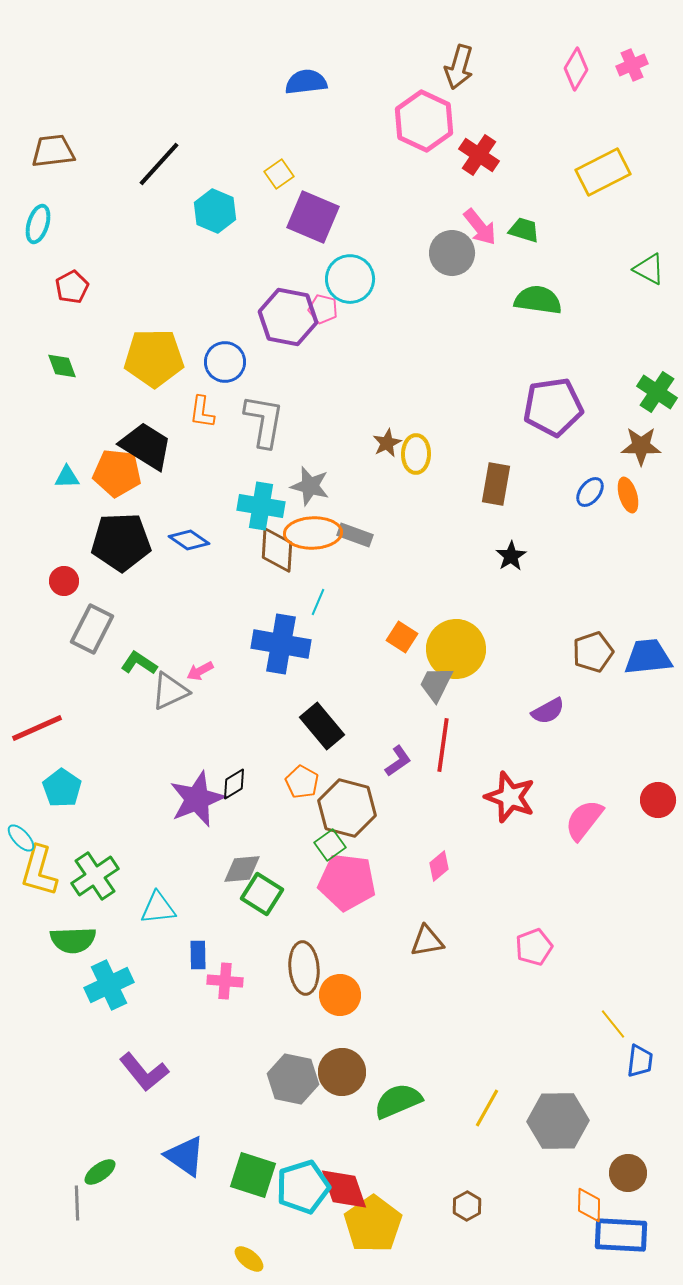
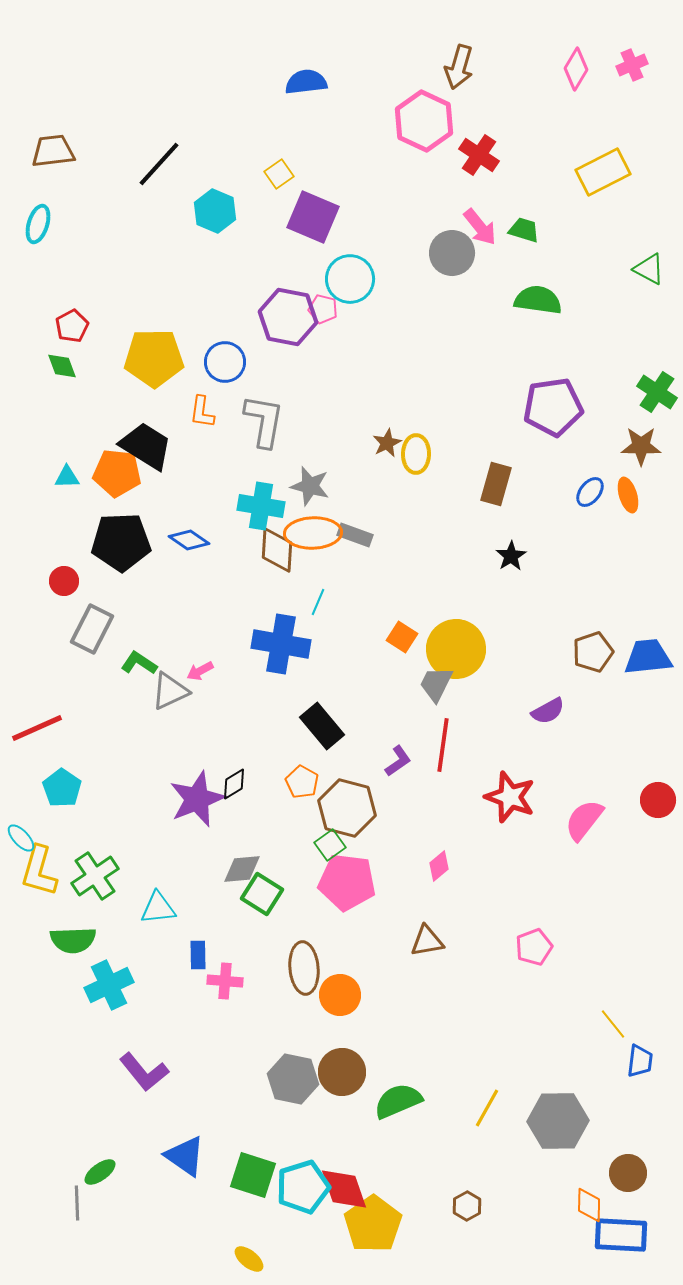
red pentagon at (72, 287): moved 39 px down
brown rectangle at (496, 484): rotated 6 degrees clockwise
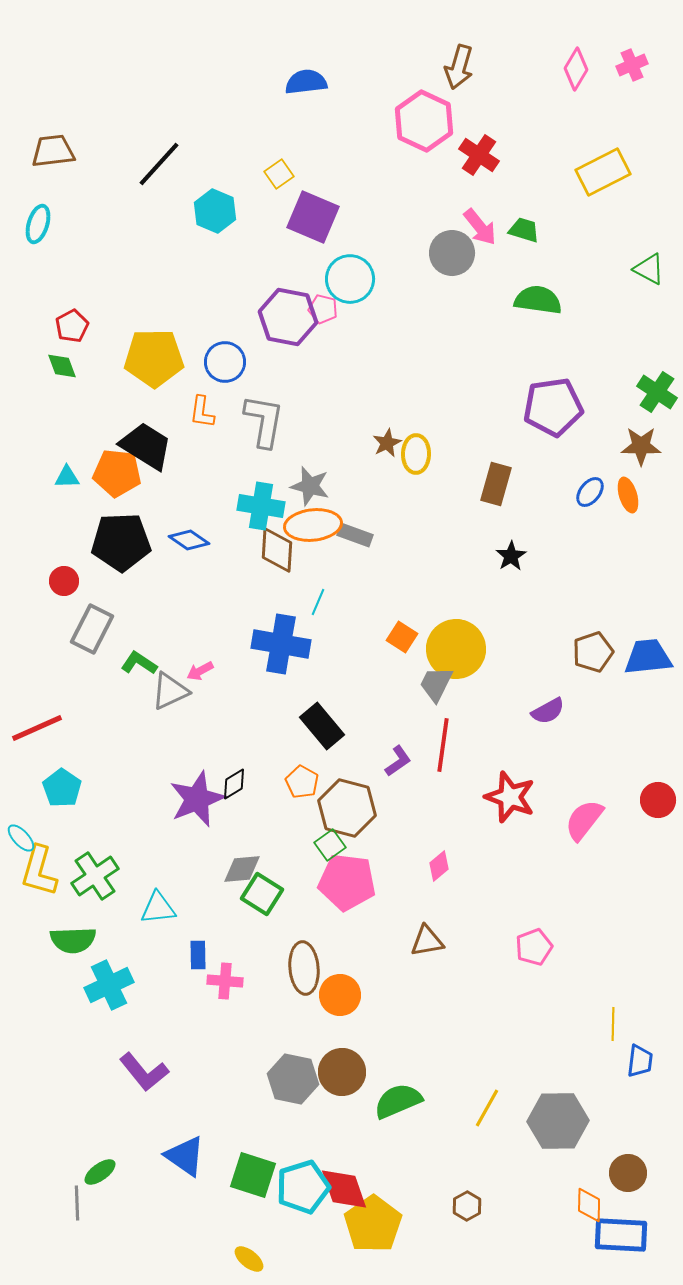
orange ellipse at (313, 533): moved 8 px up; rotated 4 degrees counterclockwise
yellow line at (613, 1024): rotated 40 degrees clockwise
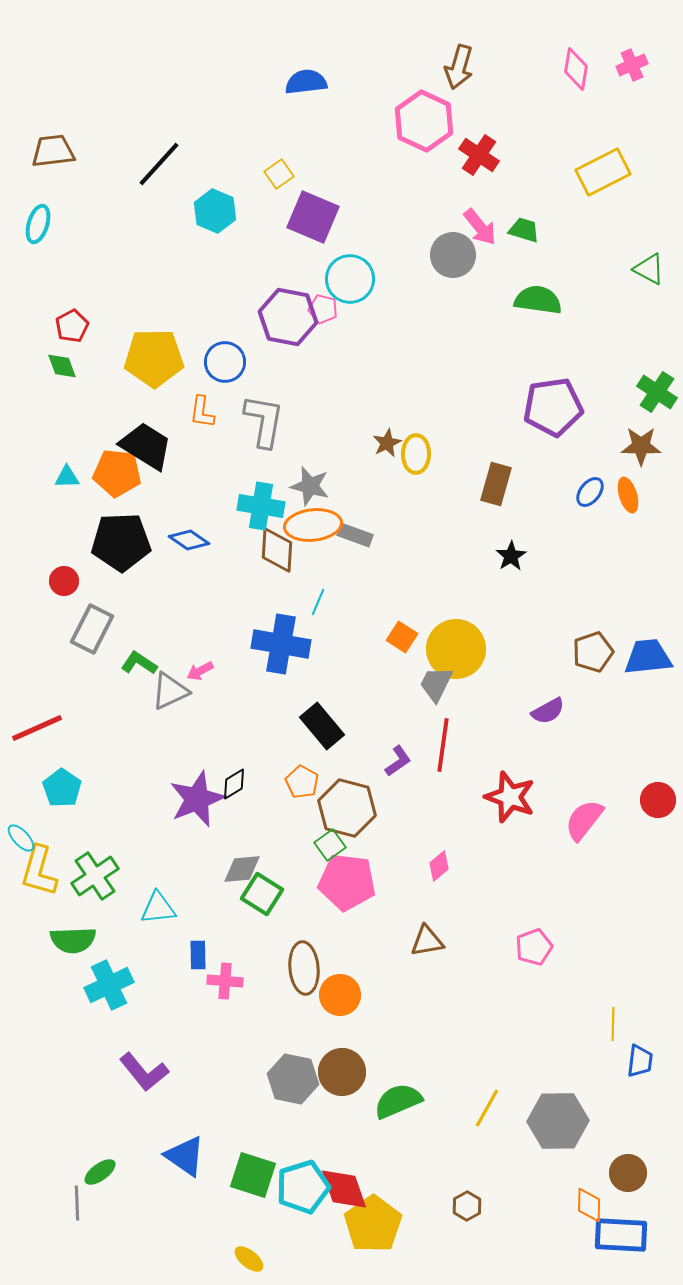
pink diamond at (576, 69): rotated 21 degrees counterclockwise
gray circle at (452, 253): moved 1 px right, 2 px down
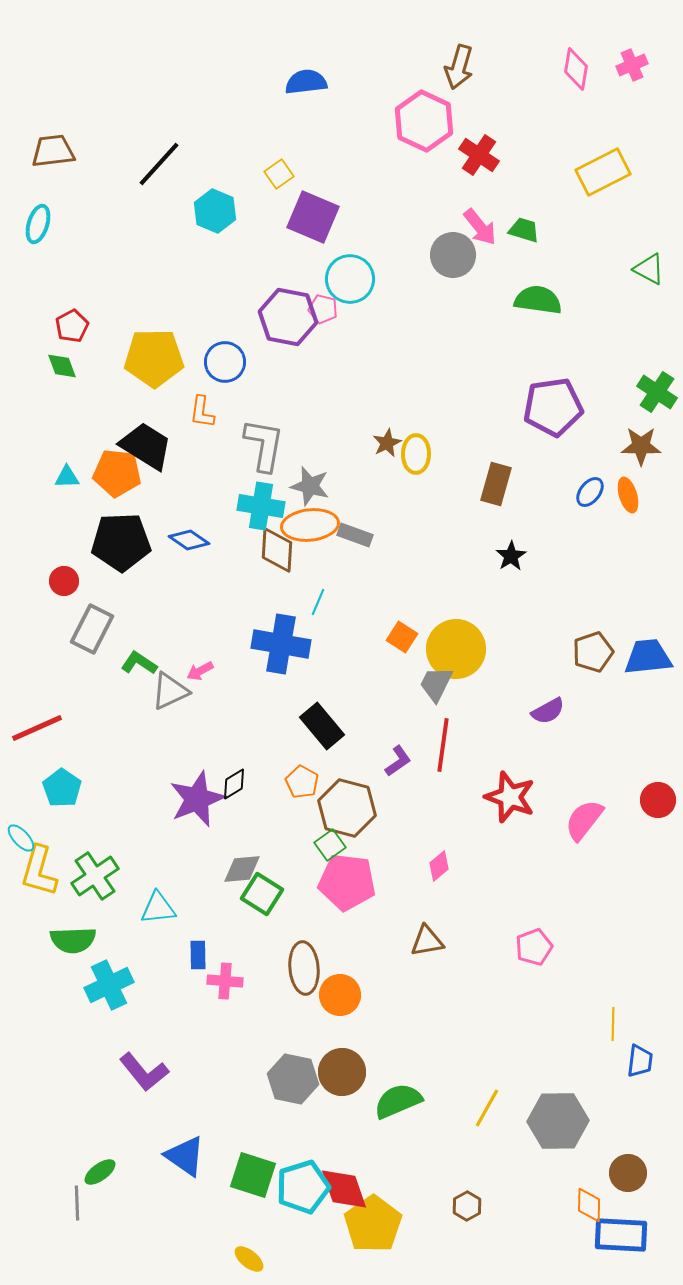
gray L-shape at (264, 421): moved 24 px down
orange ellipse at (313, 525): moved 3 px left
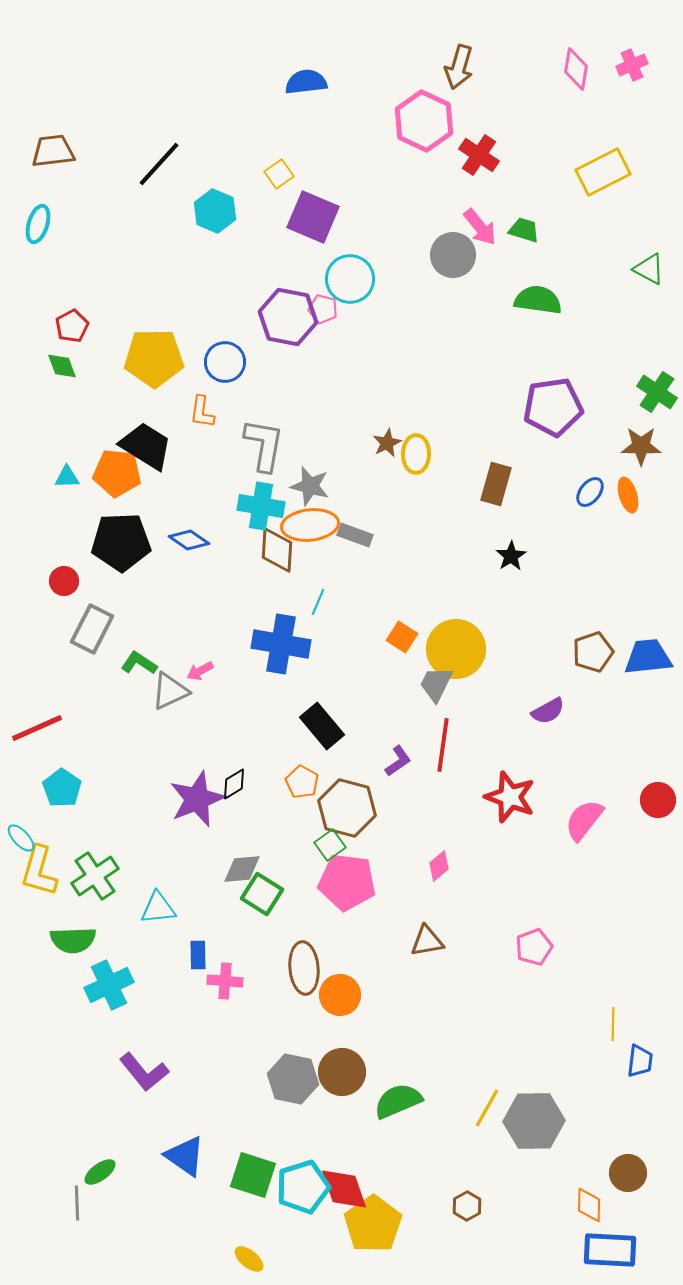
gray hexagon at (558, 1121): moved 24 px left
blue rectangle at (621, 1235): moved 11 px left, 15 px down
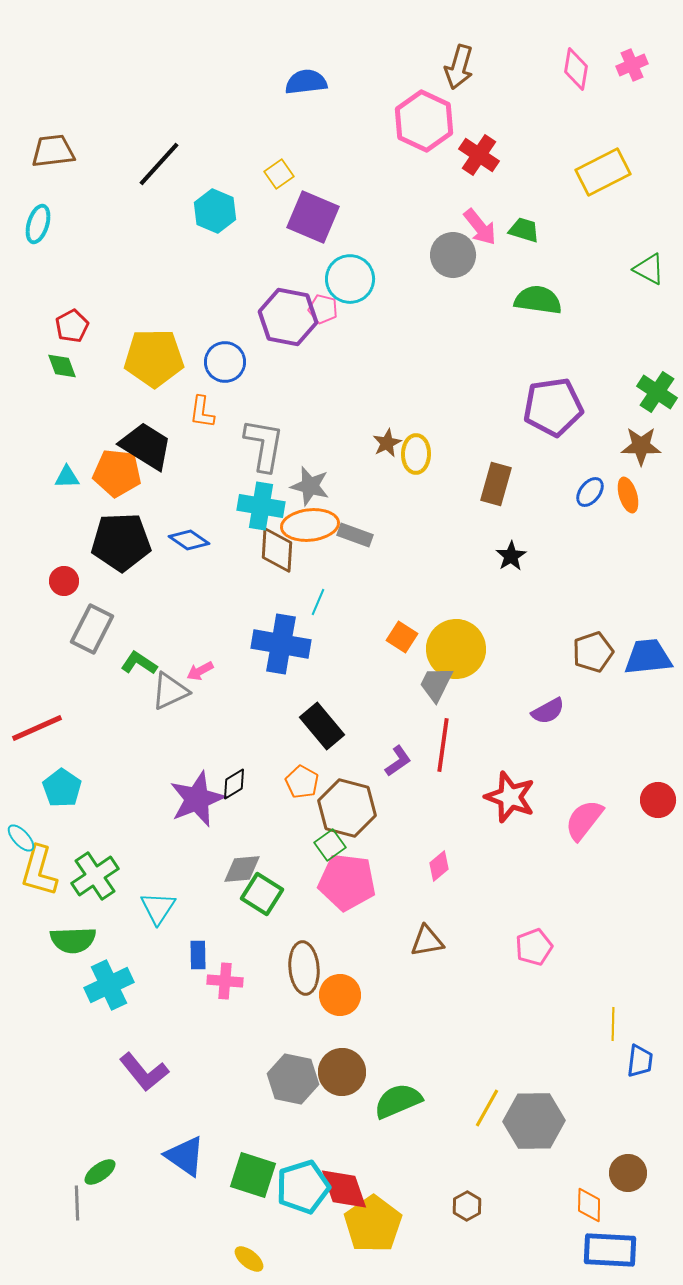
cyan triangle at (158, 908): rotated 51 degrees counterclockwise
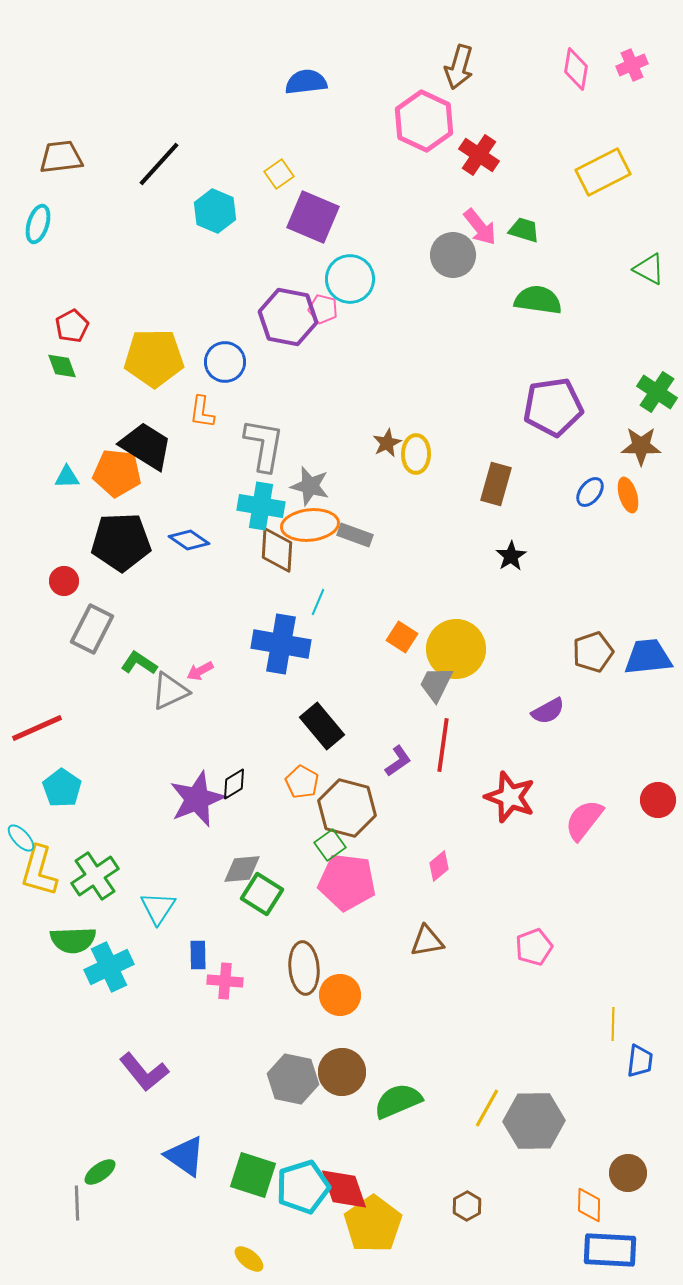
brown trapezoid at (53, 151): moved 8 px right, 6 px down
cyan cross at (109, 985): moved 18 px up
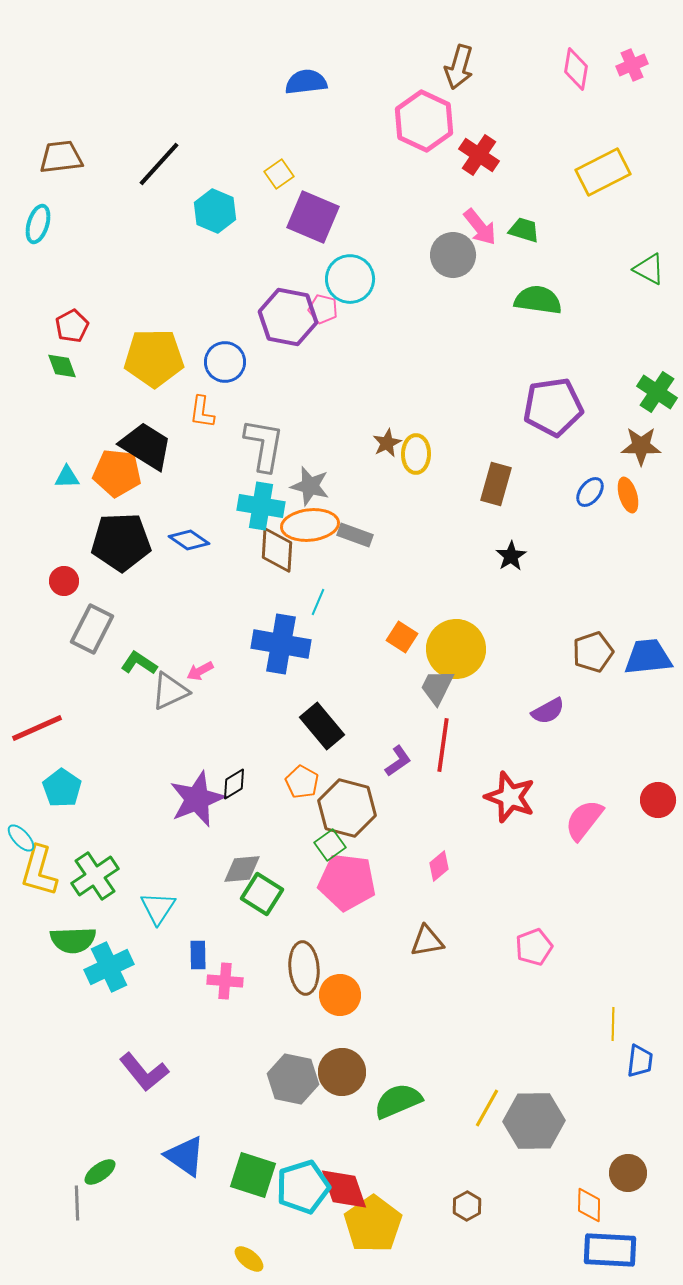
gray trapezoid at (436, 684): moved 1 px right, 3 px down
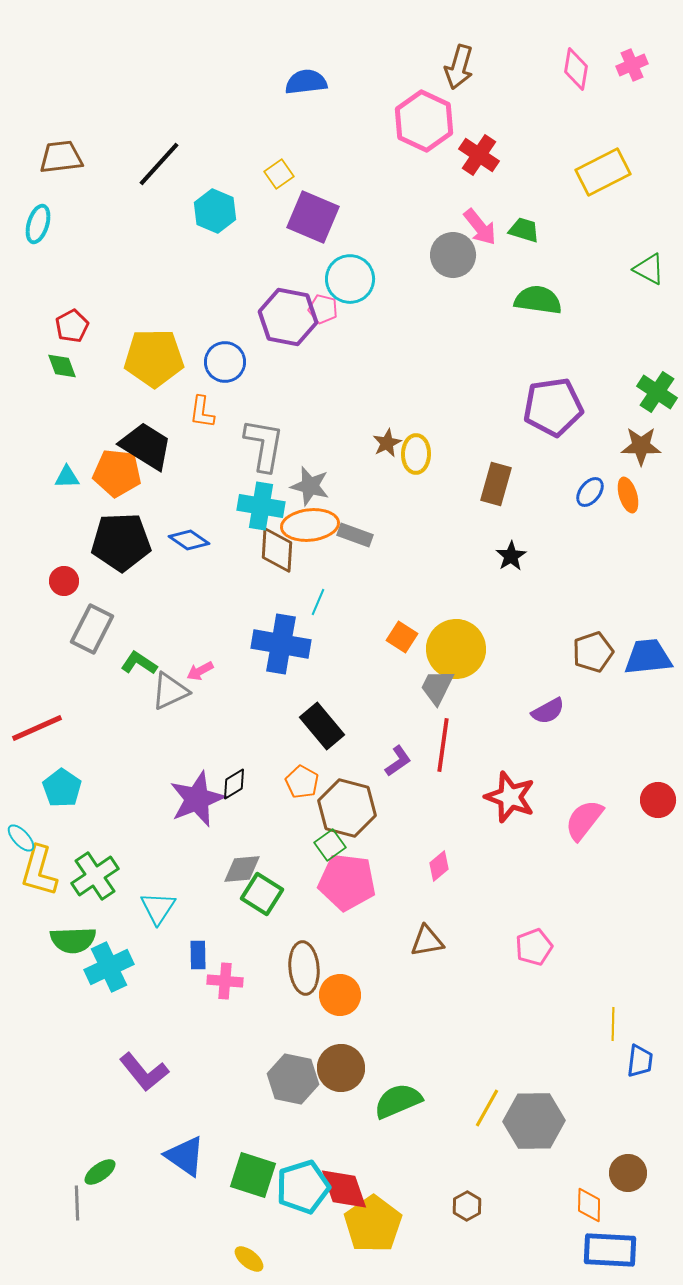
brown circle at (342, 1072): moved 1 px left, 4 px up
